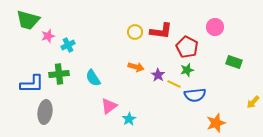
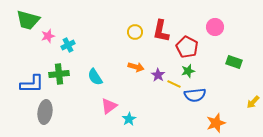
red L-shape: rotated 95 degrees clockwise
green star: moved 1 px right, 1 px down
cyan semicircle: moved 2 px right, 1 px up
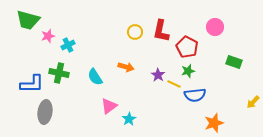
orange arrow: moved 10 px left
green cross: moved 1 px up; rotated 18 degrees clockwise
orange star: moved 2 px left
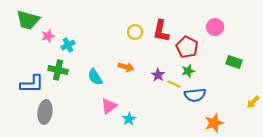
green cross: moved 1 px left, 3 px up
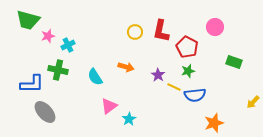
yellow line: moved 3 px down
gray ellipse: rotated 50 degrees counterclockwise
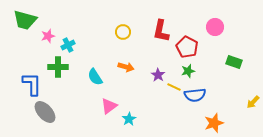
green trapezoid: moved 3 px left
yellow circle: moved 12 px left
green cross: moved 3 px up; rotated 12 degrees counterclockwise
blue L-shape: rotated 90 degrees counterclockwise
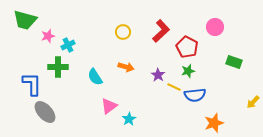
red L-shape: rotated 145 degrees counterclockwise
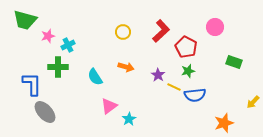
red pentagon: moved 1 px left
orange star: moved 10 px right
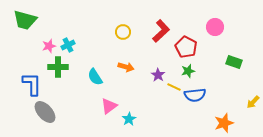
pink star: moved 1 px right, 10 px down
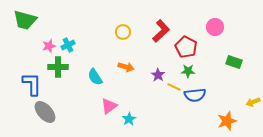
green star: rotated 16 degrees clockwise
yellow arrow: rotated 24 degrees clockwise
orange star: moved 3 px right, 2 px up
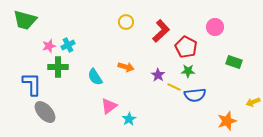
yellow circle: moved 3 px right, 10 px up
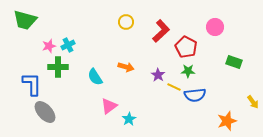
yellow arrow: rotated 104 degrees counterclockwise
